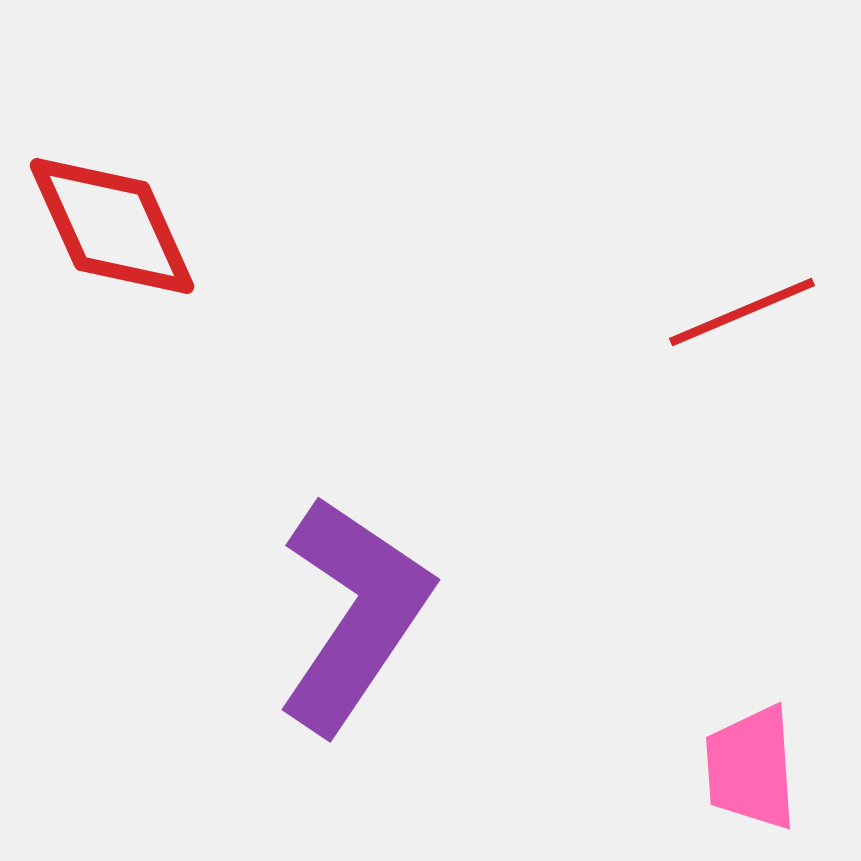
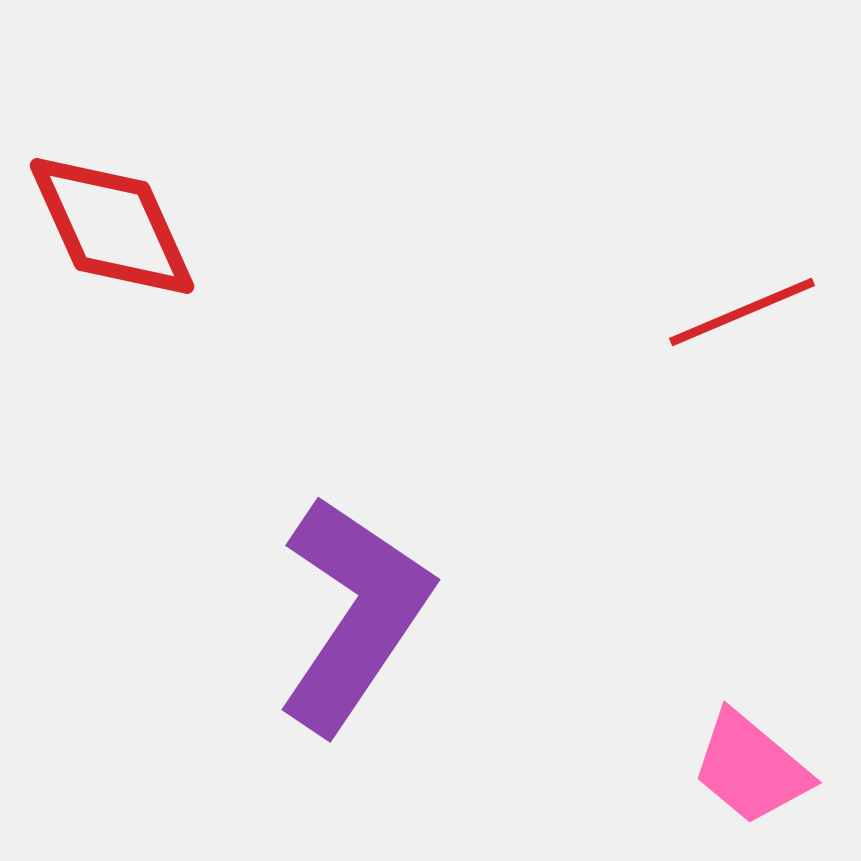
pink trapezoid: rotated 46 degrees counterclockwise
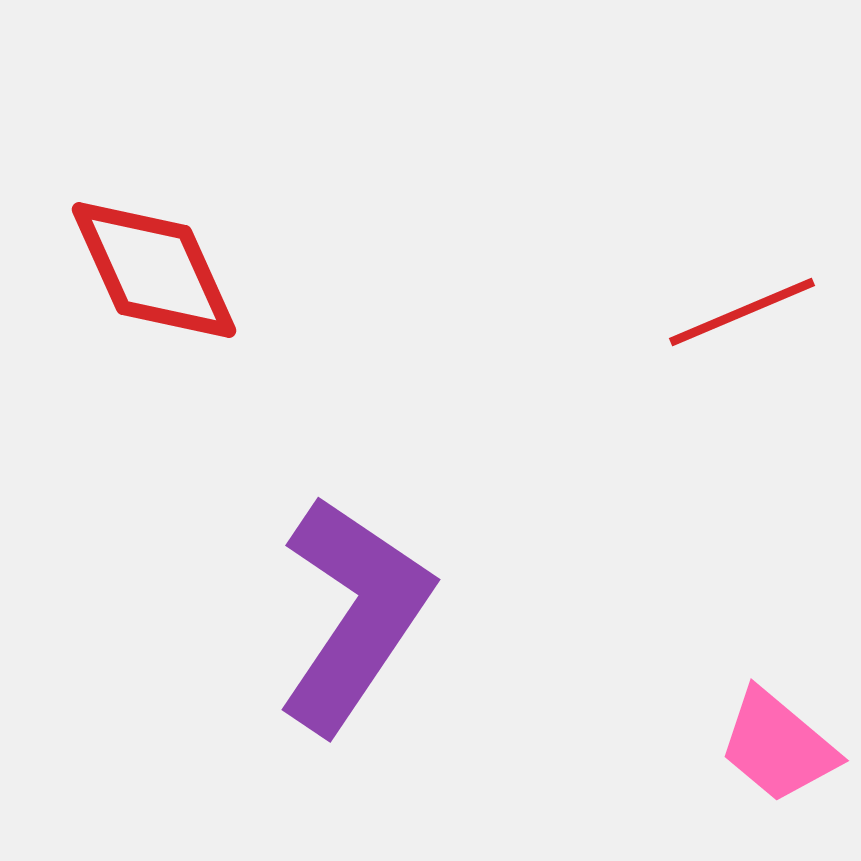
red diamond: moved 42 px right, 44 px down
pink trapezoid: moved 27 px right, 22 px up
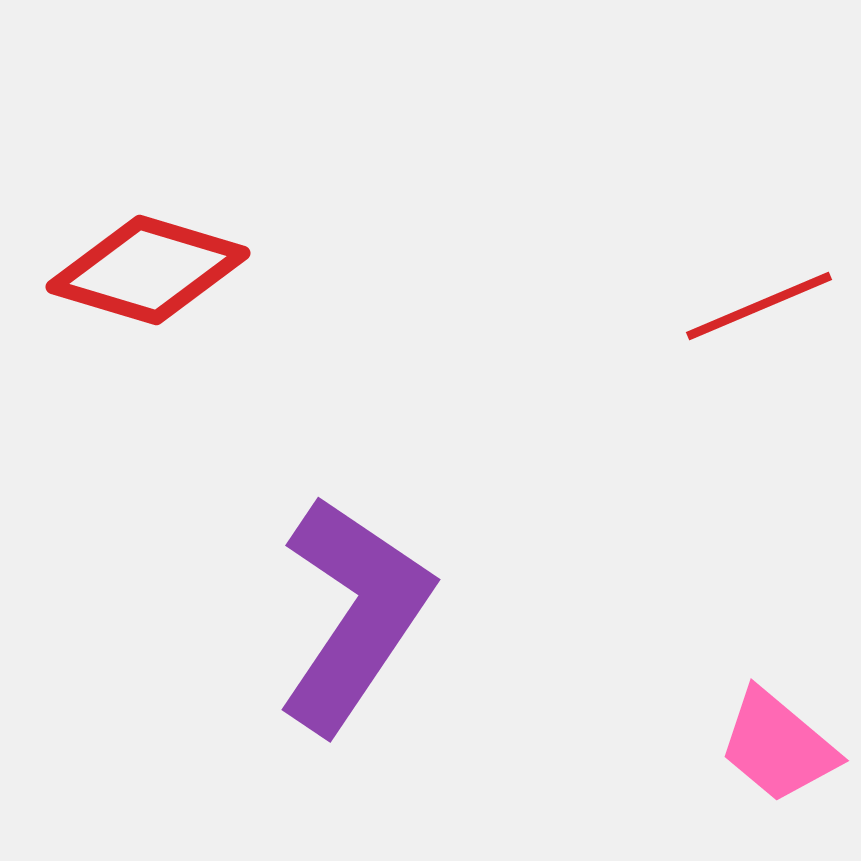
red diamond: moved 6 px left; rotated 49 degrees counterclockwise
red line: moved 17 px right, 6 px up
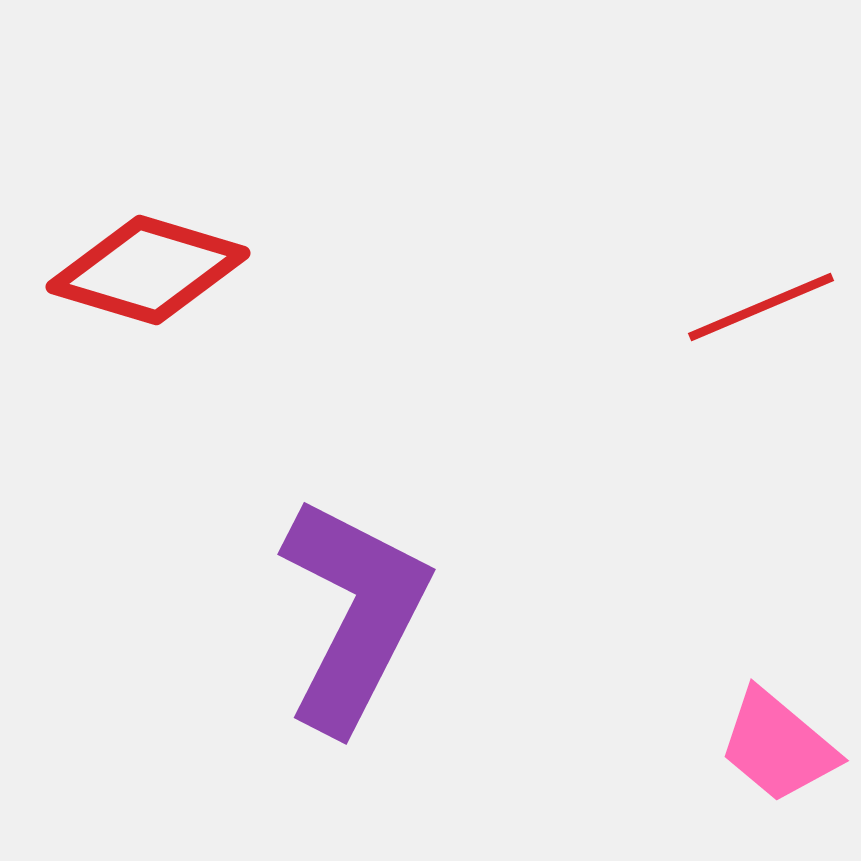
red line: moved 2 px right, 1 px down
purple L-shape: rotated 7 degrees counterclockwise
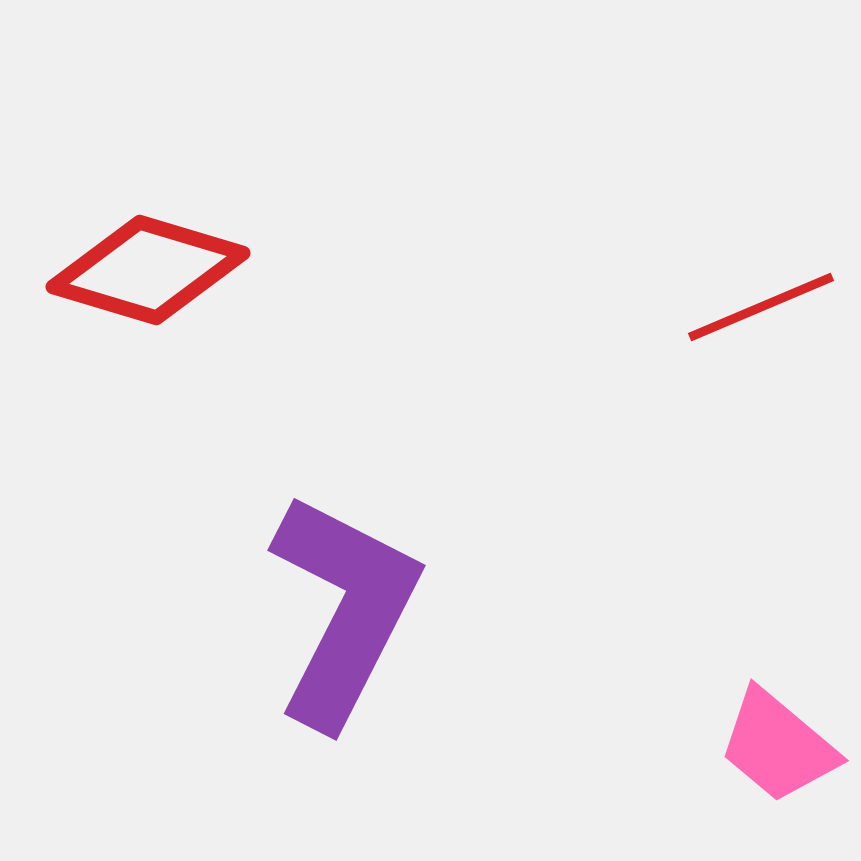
purple L-shape: moved 10 px left, 4 px up
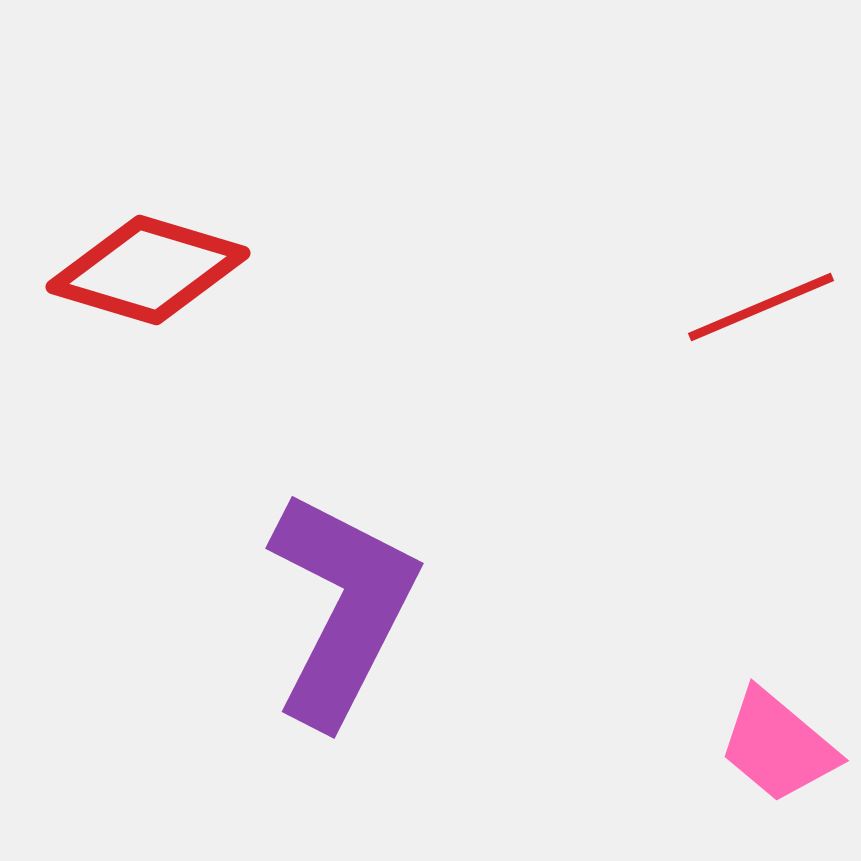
purple L-shape: moved 2 px left, 2 px up
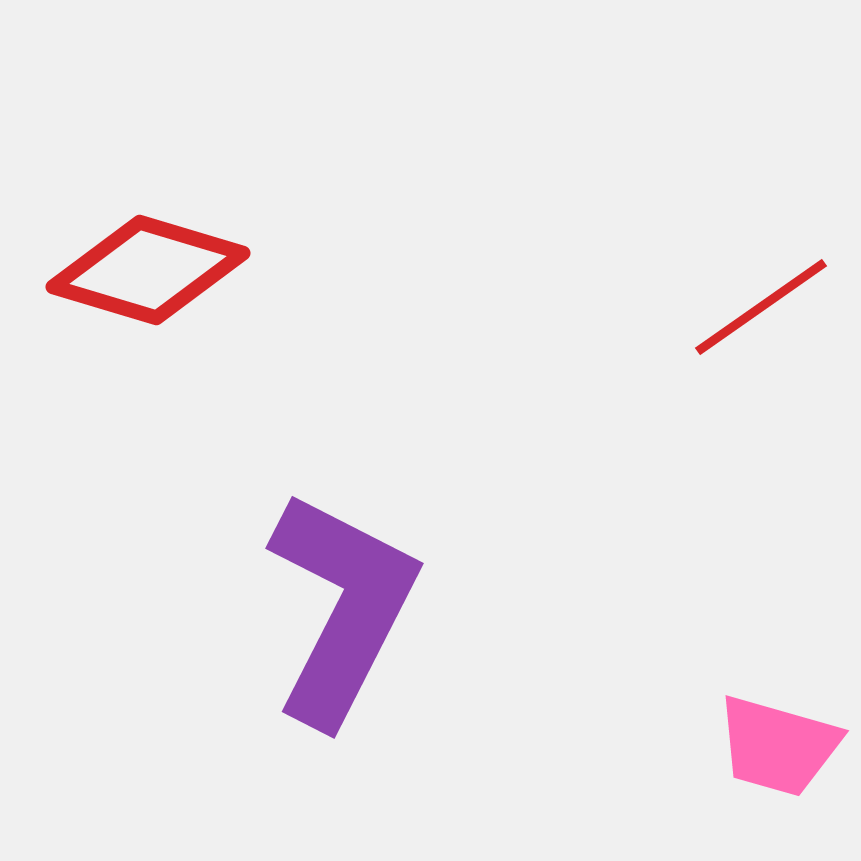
red line: rotated 12 degrees counterclockwise
pink trapezoid: rotated 24 degrees counterclockwise
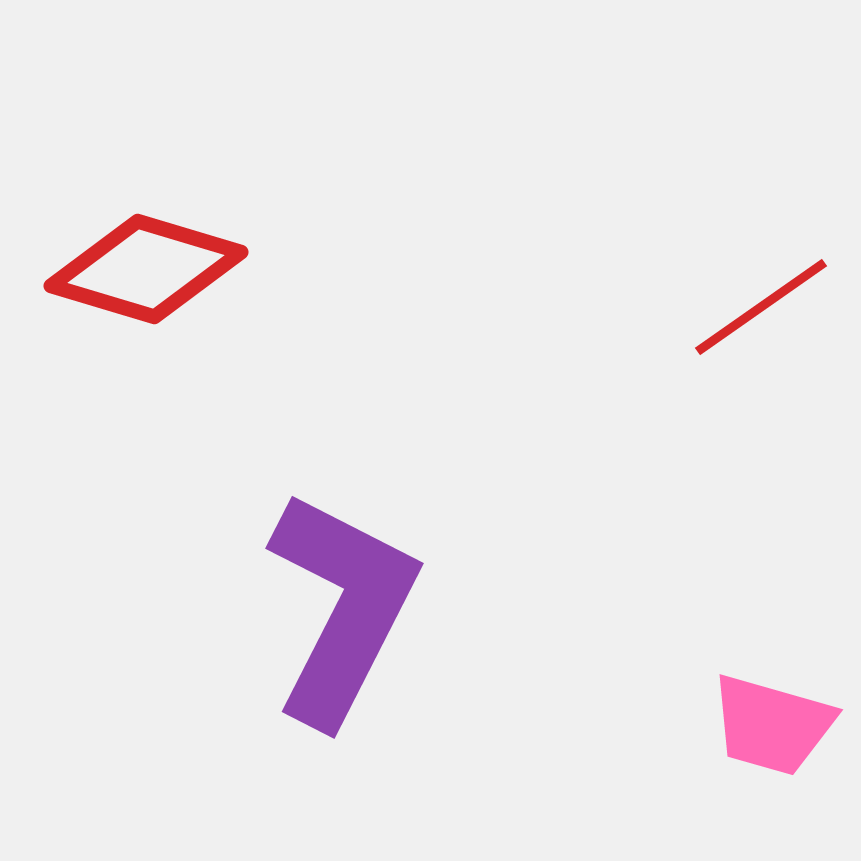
red diamond: moved 2 px left, 1 px up
pink trapezoid: moved 6 px left, 21 px up
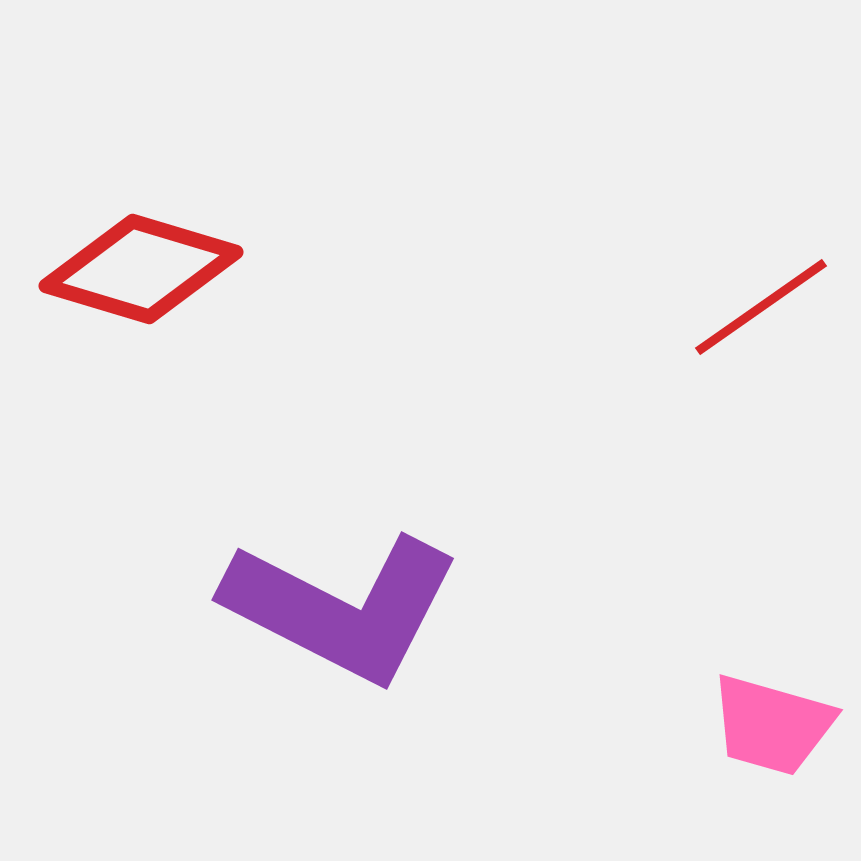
red diamond: moved 5 px left
purple L-shape: rotated 90 degrees clockwise
